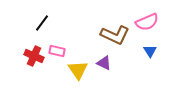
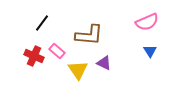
brown L-shape: moved 26 px left; rotated 20 degrees counterclockwise
pink rectangle: rotated 28 degrees clockwise
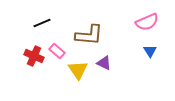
black line: rotated 30 degrees clockwise
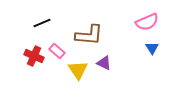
blue triangle: moved 2 px right, 3 px up
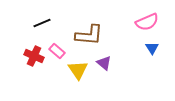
purple triangle: rotated 14 degrees clockwise
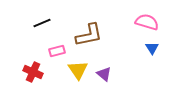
pink semicircle: rotated 140 degrees counterclockwise
brown L-shape: rotated 16 degrees counterclockwise
pink rectangle: rotated 56 degrees counterclockwise
red cross: moved 1 px left, 16 px down
purple triangle: moved 11 px down
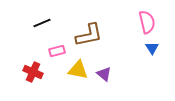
pink semicircle: rotated 60 degrees clockwise
yellow triangle: rotated 45 degrees counterclockwise
